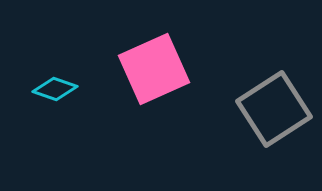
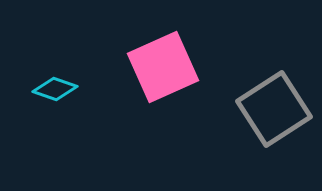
pink square: moved 9 px right, 2 px up
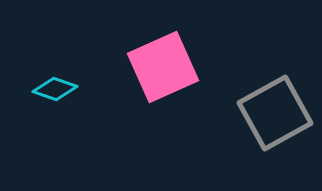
gray square: moved 1 px right, 4 px down; rotated 4 degrees clockwise
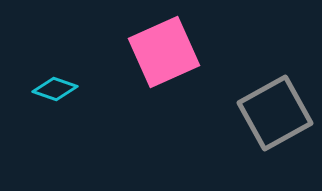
pink square: moved 1 px right, 15 px up
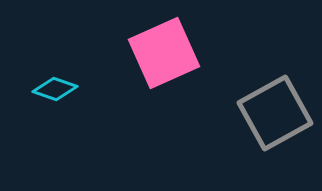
pink square: moved 1 px down
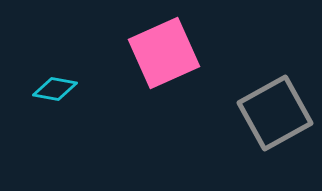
cyan diamond: rotated 9 degrees counterclockwise
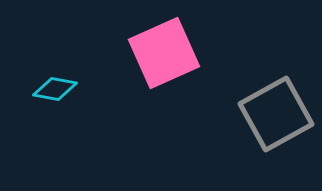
gray square: moved 1 px right, 1 px down
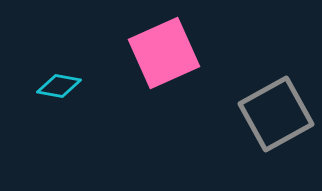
cyan diamond: moved 4 px right, 3 px up
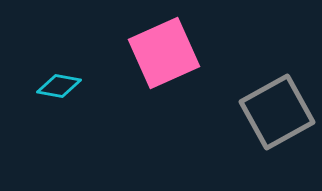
gray square: moved 1 px right, 2 px up
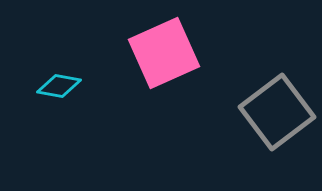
gray square: rotated 8 degrees counterclockwise
